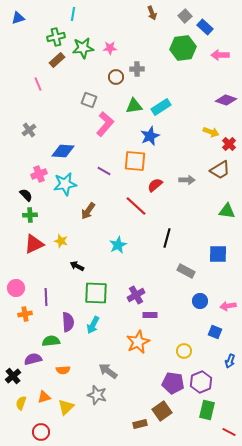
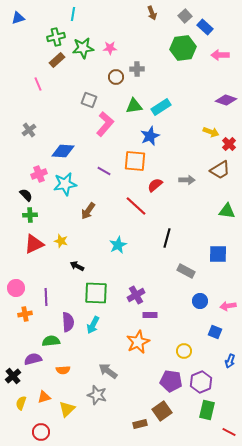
purple pentagon at (173, 383): moved 2 px left, 2 px up
yellow triangle at (66, 407): moved 1 px right, 2 px down
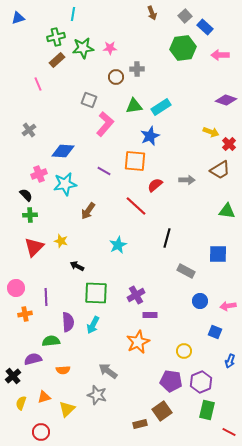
red triangle at (34, 244): moved 3 px down; rotated 20 degrees counterclockwise
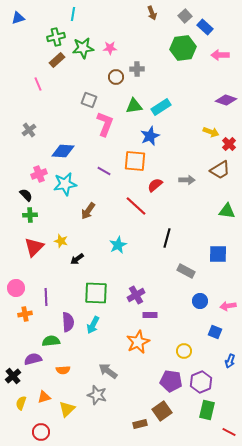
pink L-shape at (105, 124): rotated 20 degrees counterclockwise
black arrow at (77, 266): moved 7 px up; rotated 64 degrees counterclockwise
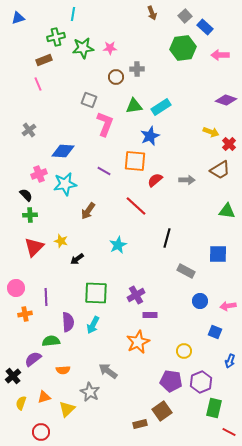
brown rectangle at (57, 60): moved 13 px left; rotated 21 degrees clockwise
red semicircle at (155, 185): moved 5 px up
purple semicircle at (33, 359): rotated 24 degrees counterclockwise
gray star at (97, 395): moved 7 px left, 3 px up; rotated 12 degrees clockwise
green rectangle at (207, 410): moved 7 px right, 2 px up
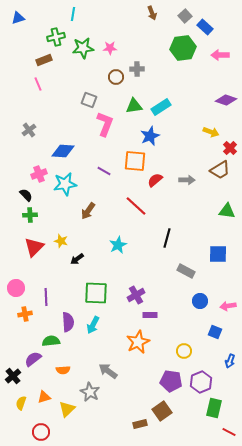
red cross at (229, 144): moved 1 px right, 4 px down
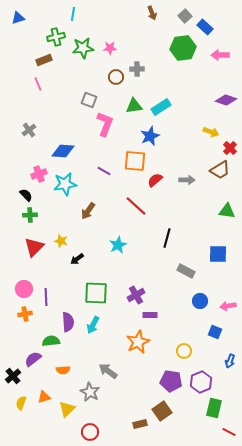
pink circle at (16, 288): moved 8 px right, 1 px down
red circle at (41, 432): moved 49 px right
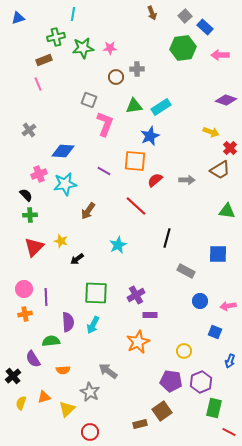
purple semicircle at (33, 359): rotated 84 degrees counterclockwise
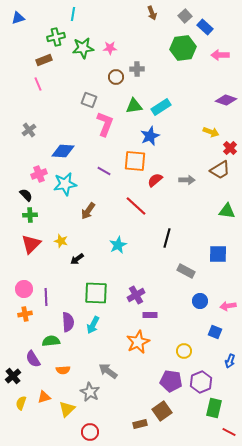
red triangle at (34, 247): moved 3 px left, 3 px up
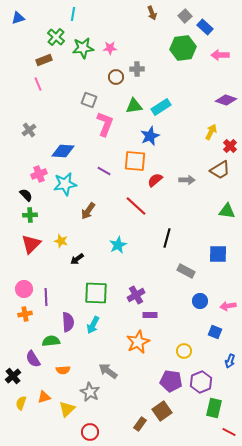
green cross at (56, 37): rotated 36 degrees counterclockwise
yellow arrow at (211, 132): rotated 84 degrees counterclockwise
red cross at (230, 148): moved 2 px up
brown rectangle at (140, 424): rotated 40 degrees counterclockwise
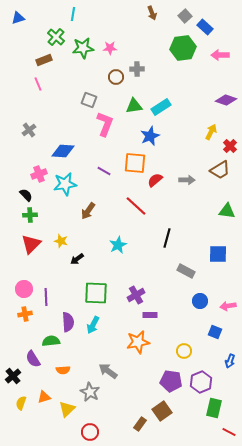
orange square at (135, 161): moved 2 px down
orange star at (138, 342): rotated 15 degrees clockwise
